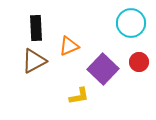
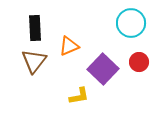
black rectangle: moved 1 px left
brown triangle: rotated 24 degrees counterclockwise
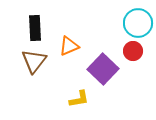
cyan circle: moved 7 px right
red circle: moved 6 px left, 11 px up
yellow L-shape: moved 3 px down
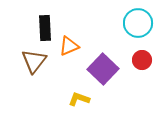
black rectangle: moved 10 px right
red circle: moved 9 px right, 9 px down
yellow L-shape: rotated 150 degrees counterclockwise
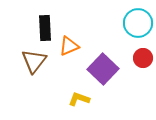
red circle: moved 1 px right, 2 px up
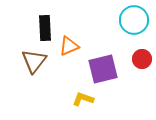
cyan circle: moved 4 px left, 3 px up
red circle: moved 1 px left, 1 px down
purple square: rotated 32 degrees clockwise
yellow L-shape: moved 4 px right
